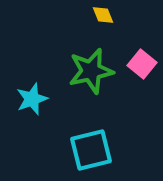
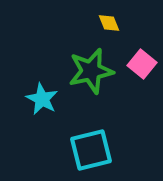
yellow diamond: moved 6 px right, 8 px down
cyan star: moved 10 px right; rotated 24 degrees counterclockwise
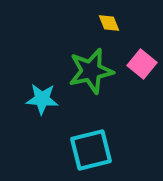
cyan star: rotated 24 degrees counterclockwise
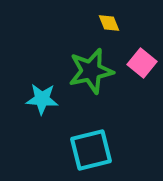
pink square: moved 1 px up
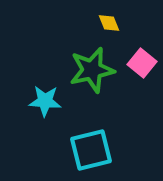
green star: moved 1 px right, 1 px up
cyan star: moved 3 px right, 2 px down
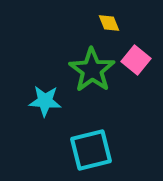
pink square: moved 6 px left, 3 px up
green star: rotated 24 degrees counterclockwise
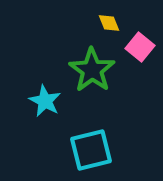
pink square: moved 4 px right, 13 px up
cyan star: rotated 24 degrees clockwise
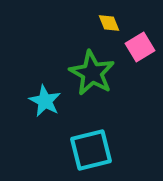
pink square: rotated 20 degrees clockwise
green star: moved 3 px down; rotated 6 degrees counterclockwise
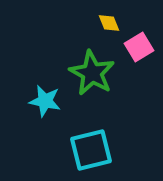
pink square: moved 1 px left
cyan star: rotated 16 degrees counterclockwise
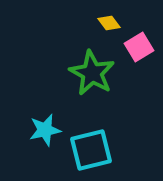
yellow diamond: rotated 15 degrees counterclockwise
cyan star: moved 29 px down; rotated 24 degrees counterclockwise
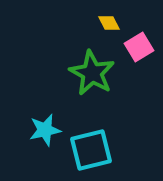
yellow diamond: rotated 10 degrees clockwise
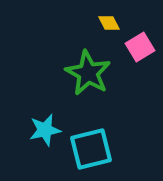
pink square: moved 1 px right
green star: moved 4 px left
cyan square: moved 1 px up
